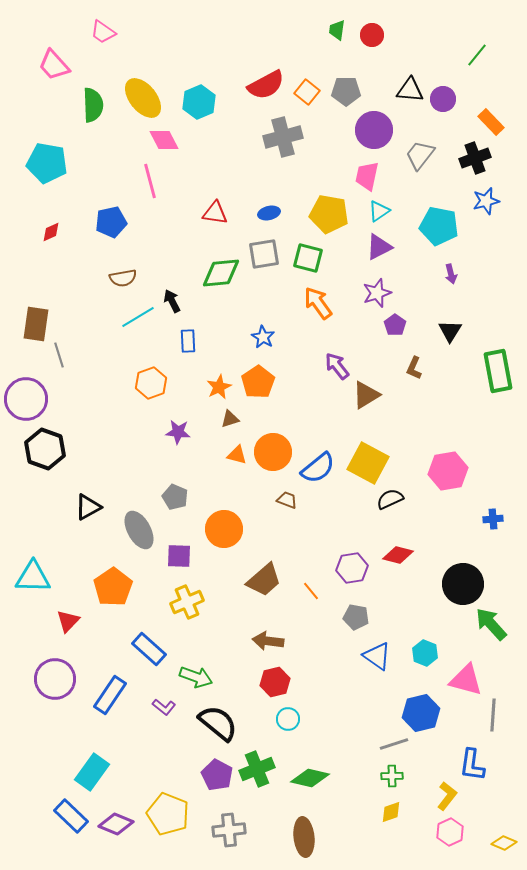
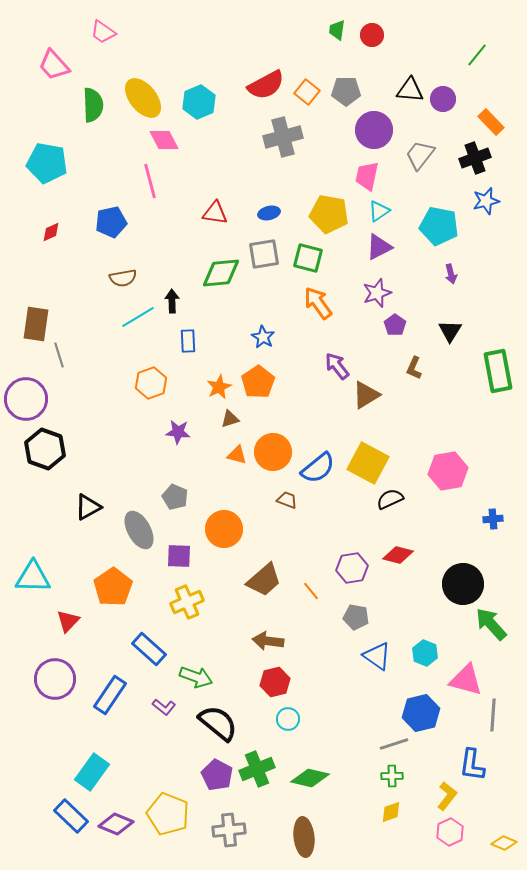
black arrow at (172, 301): rotated 25 degrees clockwise
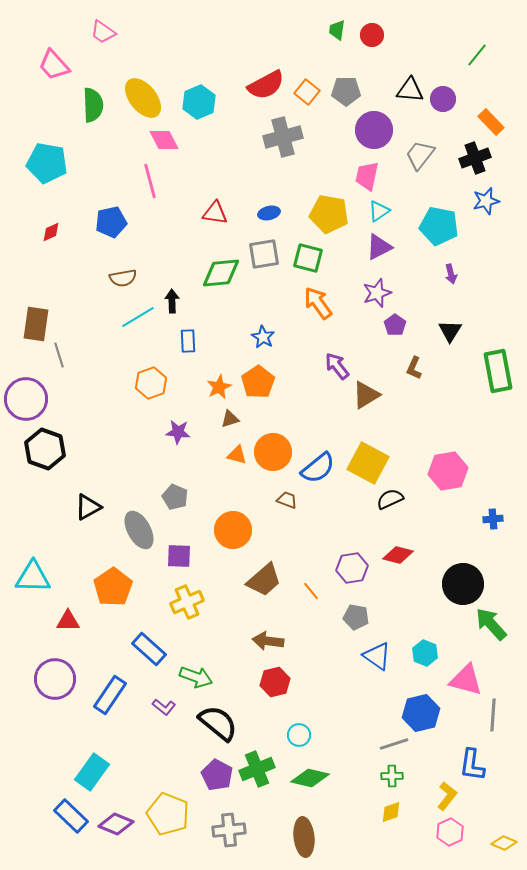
orange circle at (224, 529): moved 9 px right, 1 px down
red triangle at (68, 621): rotated 45 degrees clockwise
cyan circle at (288, 719): moved 11 px right, 16 px down
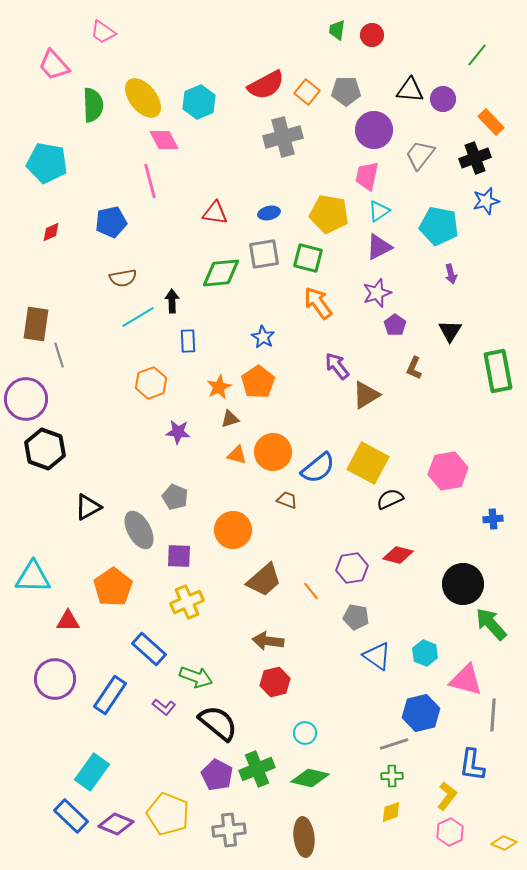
cyan circle at (299, 735): moved 6 px right, 2 px up
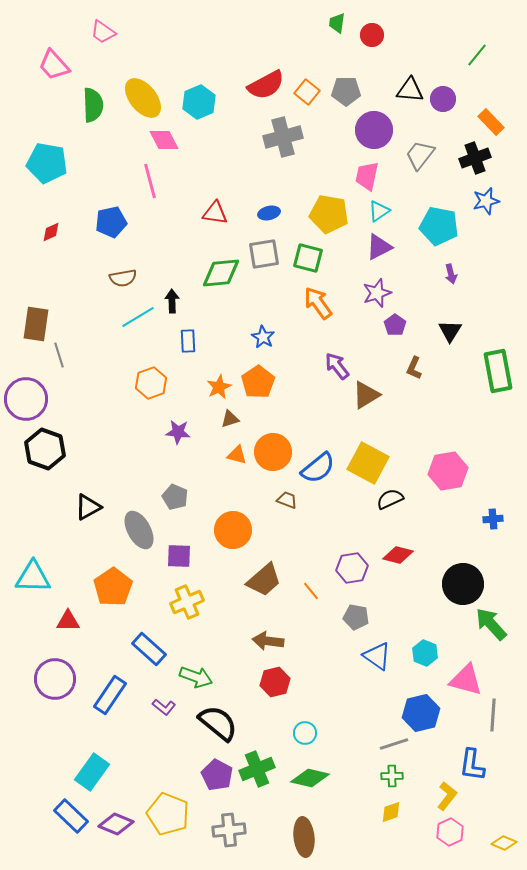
green trapezoid at (337, 30): moved 7 px up
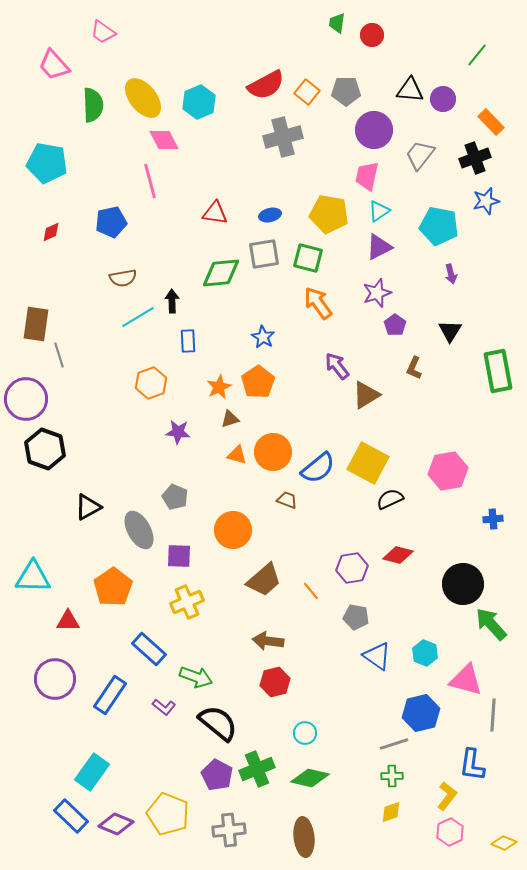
blue ellipse at (269, 213): moved 1 px right, 2 px down
